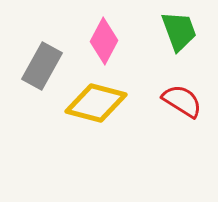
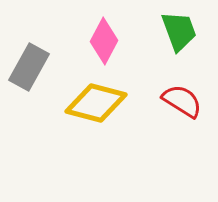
gray rectangle: moved 13 px left, 1 px down
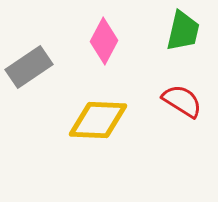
green trapezoid: moved 4 px right; rotated 33 degrees clockwise
gray rectangle: rotated 27 degrees clockwise
yellow diamond: moved 2 px right, 17 px down; rotated 12 degrees counterclockwise
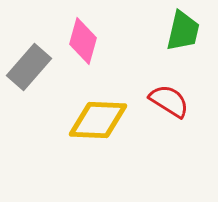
pink diamond: moved 21 px left; rotated 12 degrees counterclockwise
gray rectangle: rotated 15 degrees counterclockwise
red semicircle: moved 13 px left
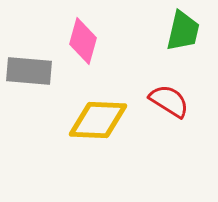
gray rectangle: moved 4 px down; rotated 54 degrees clockwise
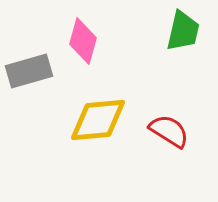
gray rectangle: rotated 21 degrees counterclockwise
red semicircle: moved 30 px down
yellow diamond: rotated 8 degrees counterclockwise
